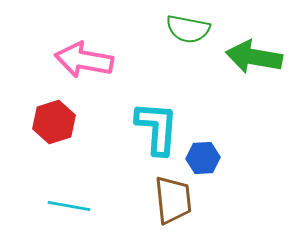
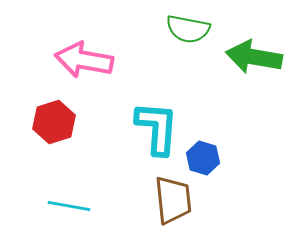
blue hexagon: rotated 20 degrees clockwise
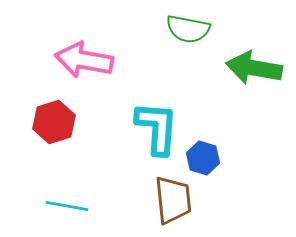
green arrow: moved 11 px down
cyan line: moved 2 px left
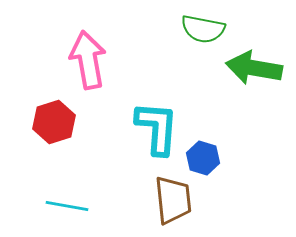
green semicircle: moved 15 px right
pink arrow: moved 4 px right; rotated 70 degrees clockwise
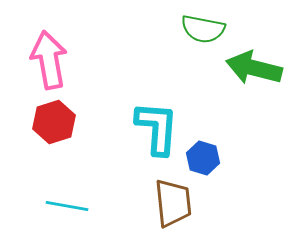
pink arrow: moved 39 px left
green arrow: rotated 4 degrees clockwise
brown trapezoid: moved 3 px down
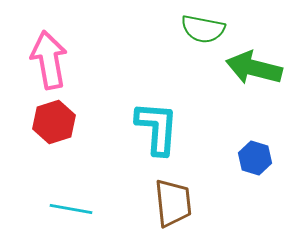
blue hexagon: moved 52 px right
cyan line: moved 4 px right, 3 px down
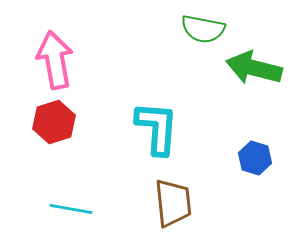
pink arrow: moved 6 px right
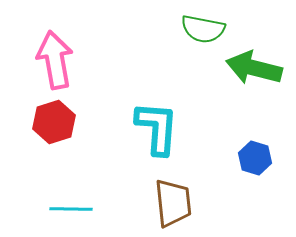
cyan line: rotated 9 degrees counterclockwise
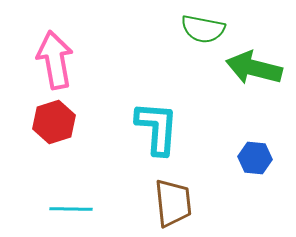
blue hexagon: rotated 12 degrees counterclockwise
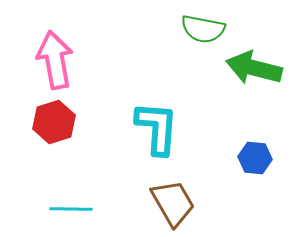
brown trapezoid: rotated 24 degrees counterclockwise
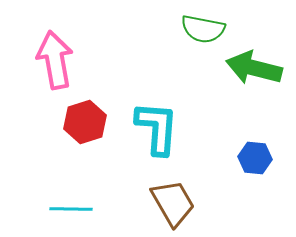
red hexagon: moved 31 px right
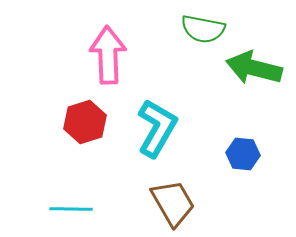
pink arrow: moved 53 px right, 5 px up; rotated 8 degrees clockwise
cyan L-shape: rotated 26 degrees clockwise
blue hexagon: moved 12 px left, 4 px up
